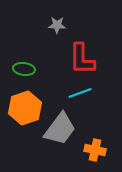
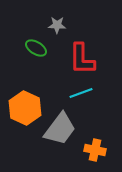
green ellipse: moved 12 px right, 21 px up; rotated 25 degrees clockwise
cyan line: moved 1 px right
orange hexagon: rotated 16 degrees counterclockwise
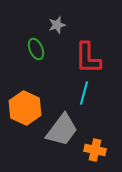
gray star: rotated 18 degrees counterclockwise
green ellipse: moved 1 px down; rotated 35 degrees clockwise
red L-shape: moved 6 px right, 1 px up
cyan line: moved 3 px right; rotated 55 degrees counterclockwise
gray trapezoid: moved 2 px right, 1 px down
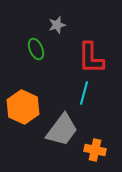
red L-shape: moved 3 px right
orange hexagon: moved 2 px left, 1 px up
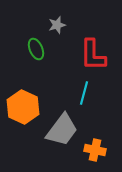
red L-shape: moved 2 px right, 3 px up
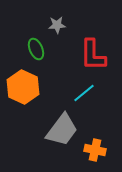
gray star: rotated 12 degrees clockwise
cyan line: rotated 35 degrees clockwise
orange hexagon: moved 20 px up
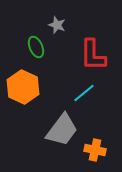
gray star: rotated 24 degrees clockwise
green ellipse: moved 2 px up
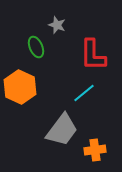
orange hexagon: moved 3 px left
orange cross: rotated 20 degrees counterclockwise
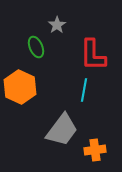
gray star: rotated 18 degrees clockwise
cyan line: moved 3 px up; rotated 40 degrees counterclockwise
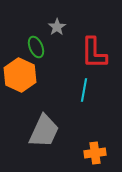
gray star: moved 2 px down
red L-shape: moved 1 px right, 2 px up
orange hexagon: moved 12 px up
gray trapezoid: moved 18 px left, 1 px down; rotated 12 degrees counterclockwise
orange cross: moved 3 px down
